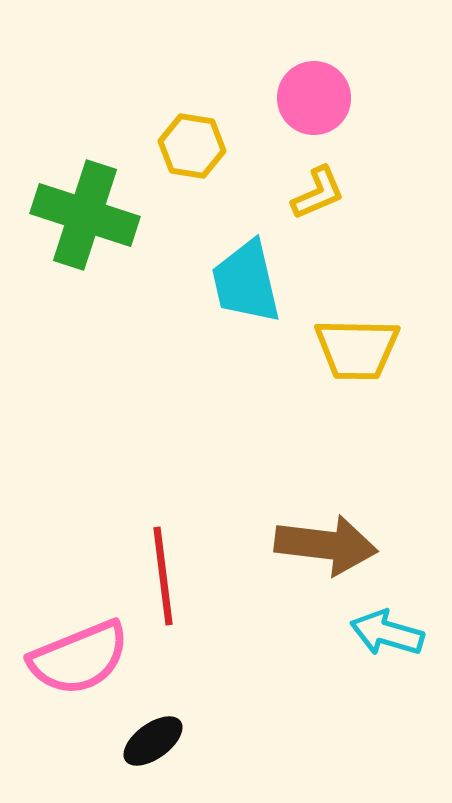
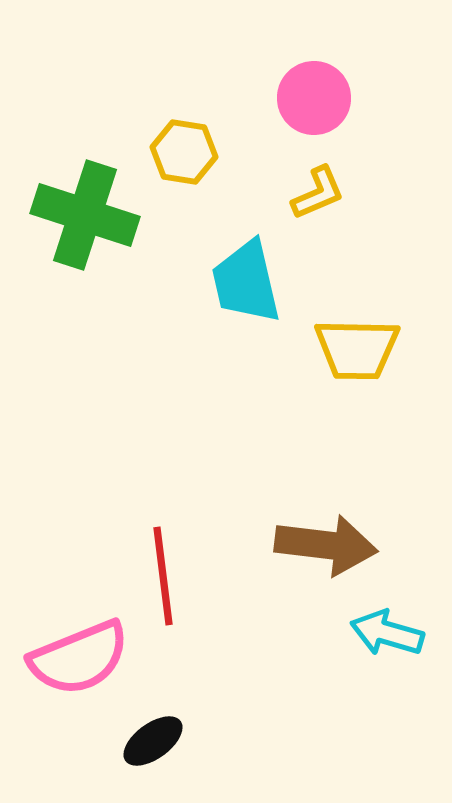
yellow hexagon: moved 8 px left, 6 px down
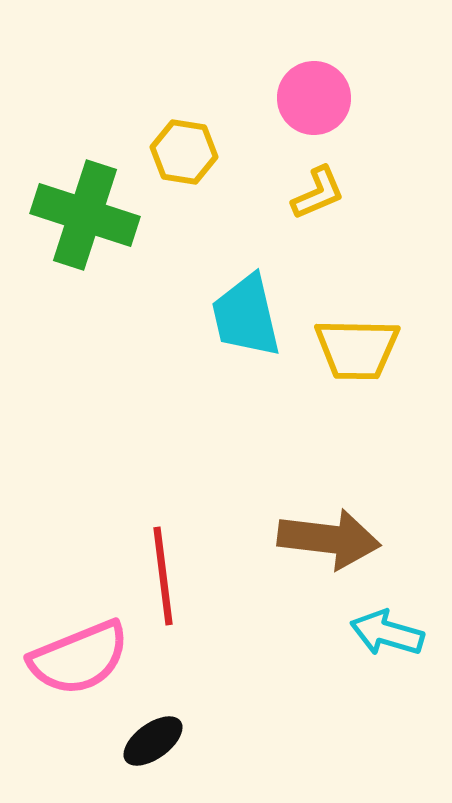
cyan trapezoid: moved 34 px down
brown arrow: moved 3 px right, 6 px up
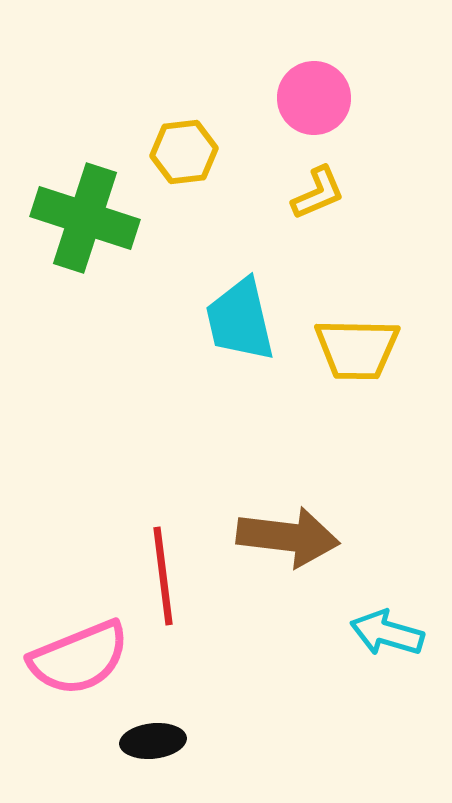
yellow hexagon: rotated 16 degrees counterclockwise
green cross: moved 3 px down
cyan trapezoid: moved 6 px left, 4 px down
brown arrow: moved 41 px left, 2 px up
black ellipse: rotated 30 degrees clockwise
